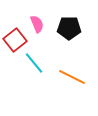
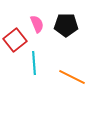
black pentagon: moved 3 px left, 3 px up
cyan line: rotated 35 degrees clockwise
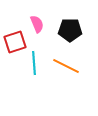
black pentagon: moved 4 px right, 5 px down
red square: moved 2 px down; rotated 20 degrees clockwise
orange line: moved 6 px left, 11 px up
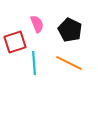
black pentagon: rotated 25 degrees clockwise
orange line: moved 3 px right, 3 px up
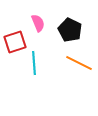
pink semicircle: moved 1 px right, 1 px up
orange line: moved 10 px right
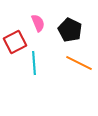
red square: rotated 10 degrees counterclockwise
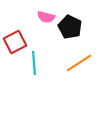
pink semicircle: moved 8 px right, 6 px up; rotated 126 degrees clockwise
black pentagon: moved 3 px up
orange line: rotated 60 degrees counterclockwise
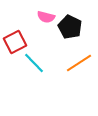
cyan line: rotated 40 degrees counterclockwise
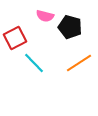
pink semicircle: moved 1 px left, 1 px up
black pentagon: rotated 10 degrees counterclockwise
red square: moved 4 px up
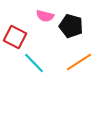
black pentagon: moved 1 px right, 1 px up
red square: moved 1 px up; rotated 35 degrees counterclockwise
orange line: moved 1 px up
